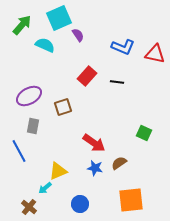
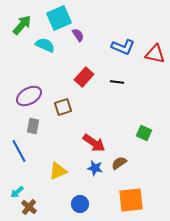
red rectangle: moved 3 px left, 1 px down
cyan arrow: moved 28 px left, 4 px down
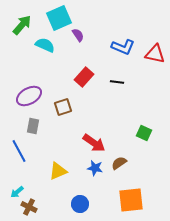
brown cross: rotated 14 degrees counterclockwise
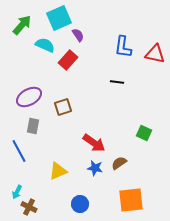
blue L-shape: rotated 75 degrees clockwise
red rectangle: moved 16 px left, 17 px up
purple ellipse: moved 1 px down
cyan arrow: rotated 24 degrees counterclockwise
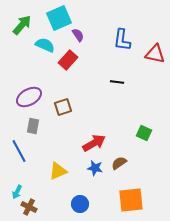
blue L-shape: moved 1 px left, 7 px up
red arrow: rotated 65 degrees counterclockwise
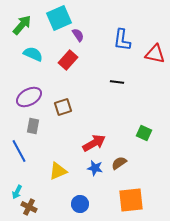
cyan semicircle: moved 12 px left, 9 px down
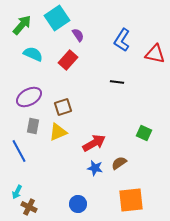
cyan square: moved 2 px left; rotated 10 degrees counterclockwise
blue L-shape: rotated 25 degrees clockwise
yellow triangle: moved 39 px up
blue circle: moved 2 px left
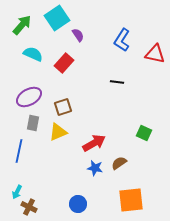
red rectangle: moved 4 px left, 3 px down
gray rectangle: moved 3 px up
blue line: rotated 40 degrees clockwise
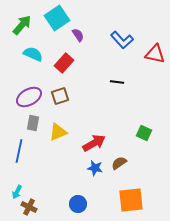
blue L-shape: rotated 75 degrees counterclockwise
brown square: moved 3 px left, 11 px up
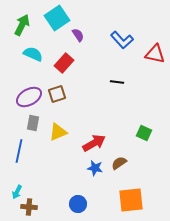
green arrow: rotated 15 degrees counterclockwise
brown square: moved 3 px left, 2 px up
brown cross: rotated 21 degrees counterclockwise
